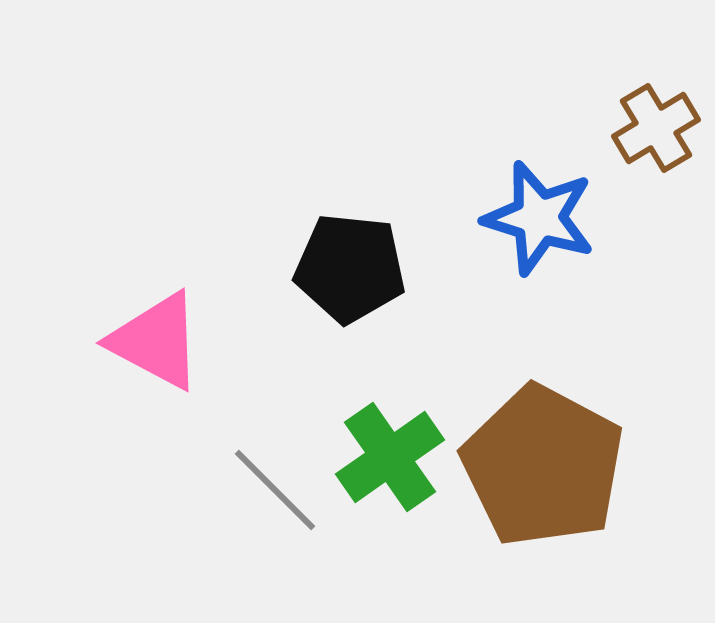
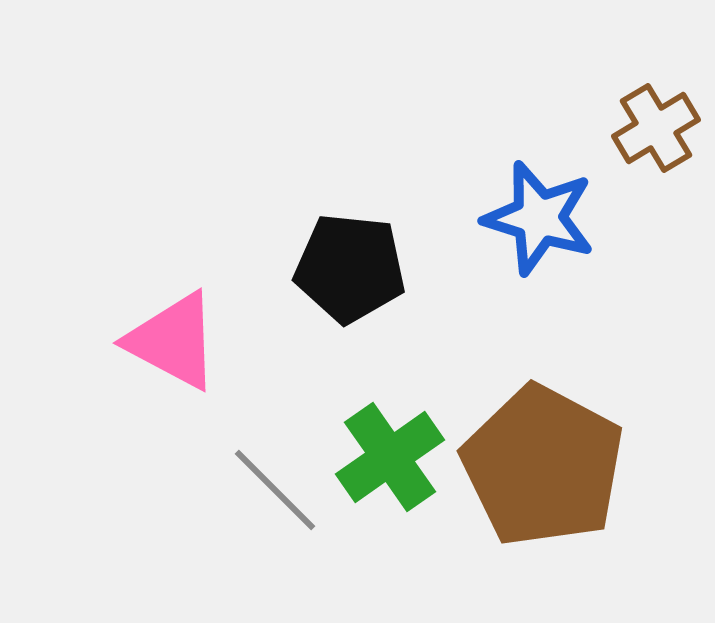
pink triangle: moved 17 px right
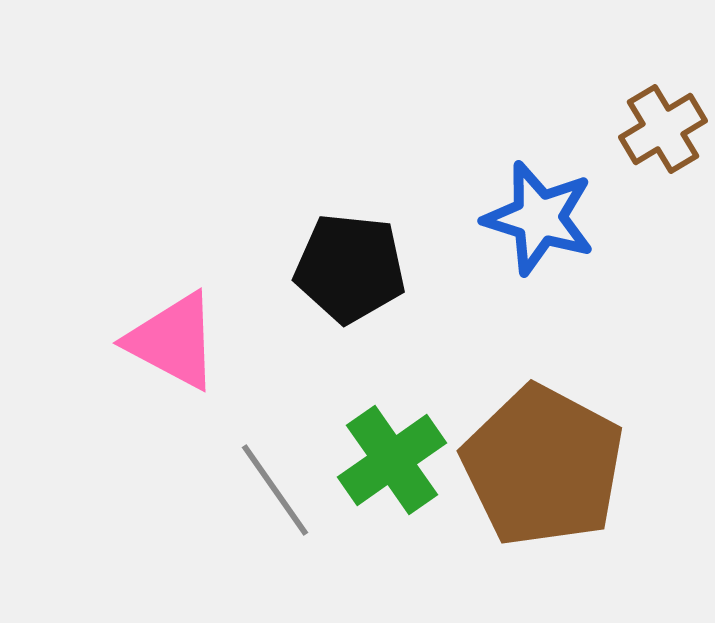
brown cross: moved 7 px right, 1 px down
green cross: moved 2 px right, 3 px down
gray line: rotated 10 degrees clockwise
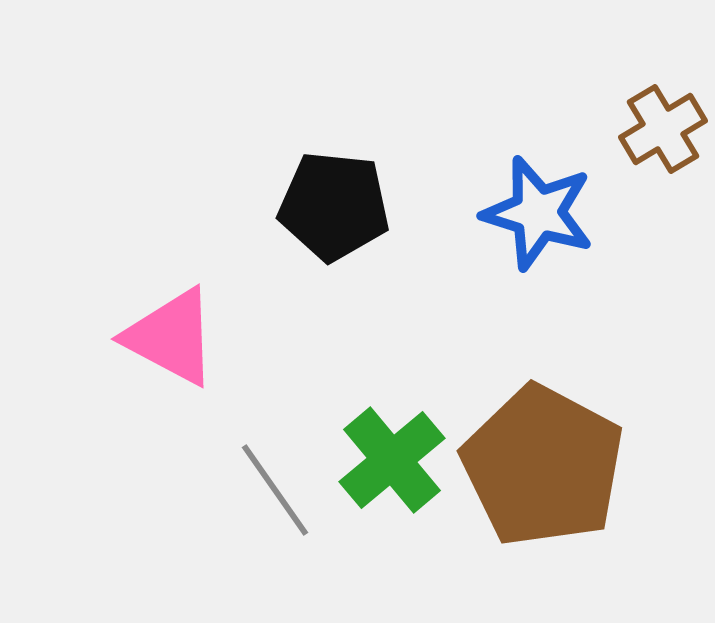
blue star: moved 1 px left, 5 px up
black pentagon: moved 16 px left, 62 px up
pink triangle: moved 2 px left, 4 px up
green cross: rotated 5 degrees counterclockwise
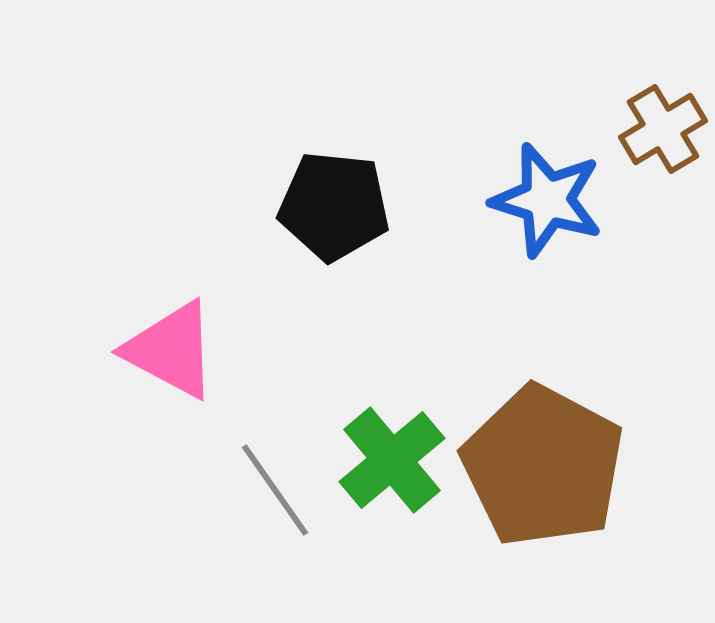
blue star: moved 9 px right, 13 px up
pink triangle: moved 13 px down
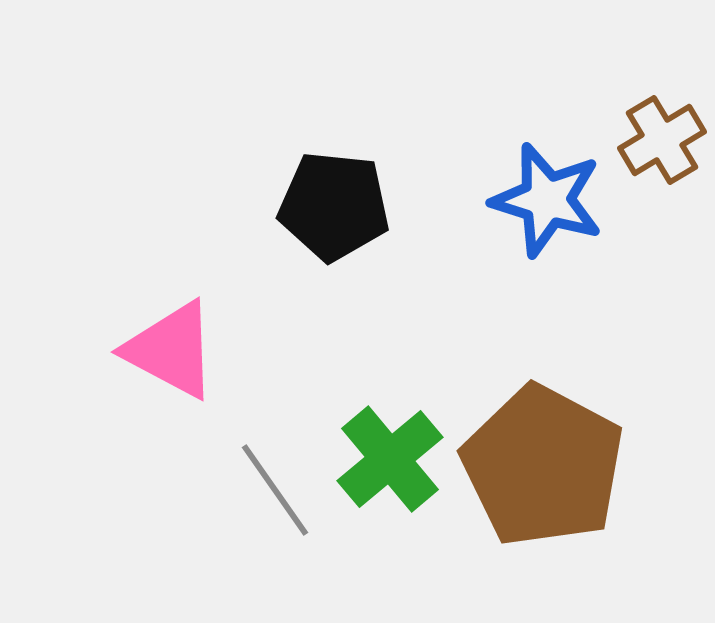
brown cross: moved 1 px left, 11 px down
green cross: moved 2 px left, 1 px up
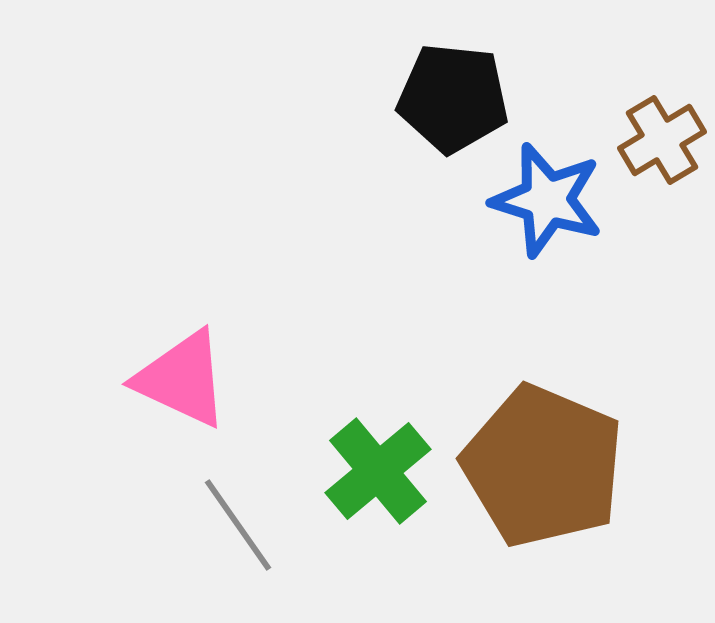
black pentagon: moved 119 px right, 108 px up
pink triangle: moved 11 px right, 29 px down; rotated 3 degrees counterclockwise
green cross: moved 12 px left, 12 px down
brown pentagon: rotated 5 degrees counterclockwise
gray line: moved 37 px left, 35 px down
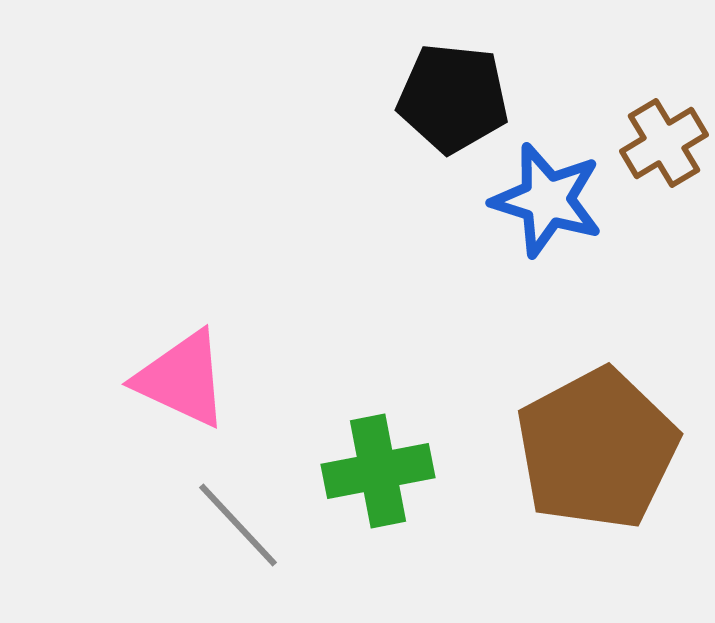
brown cross: moved 2 px right, 3 px down
brown pentagon: moved 54 px right, 17 px up; rotated 21 degrees clockwise
green cross: rotated 29 degrees clockwise
gray line: rotated 8 degrees counterclockwise
